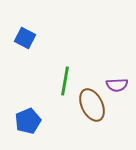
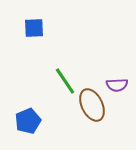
blue square: moved 9 px right, 10 px up; rotated 30 degrees counterclockwise
green line: rotated 44 degrees counterclockwise
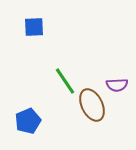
blue square: moved 1 px up
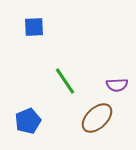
brown ellipse: moved 5 px right, 13 px down; rotated 72 degrees clockwise
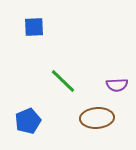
green line: moved 2 px left; rotated 12 degrees counterclockwise
brown ellipse: rotated 40 degrees clockwise
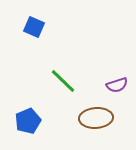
blue square: rotated 25 degrees clockwise
purple semicircle: rotated 15 degrees counterclockwise
brown ellipse: moved 1 px left
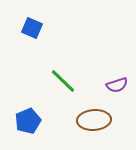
blue square: moved 2 px left, 1 px down
brown ellipse: moved 2 px left, 2 px down
